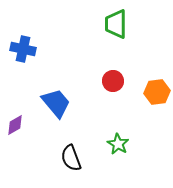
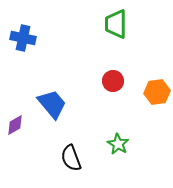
blue cross: moved 11 px up
blue trapezoid: moved 4 px left, 1 px down
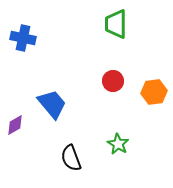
orange hexagon: moved 3 px left
